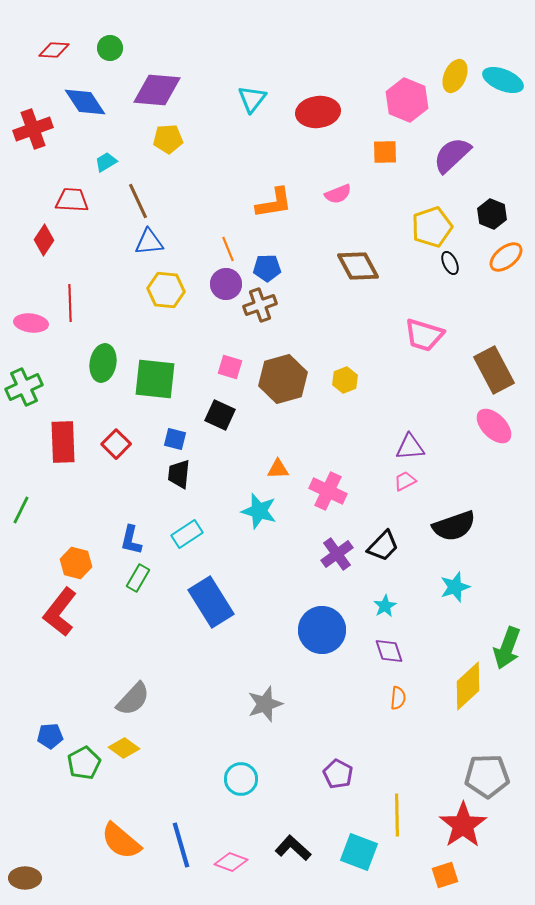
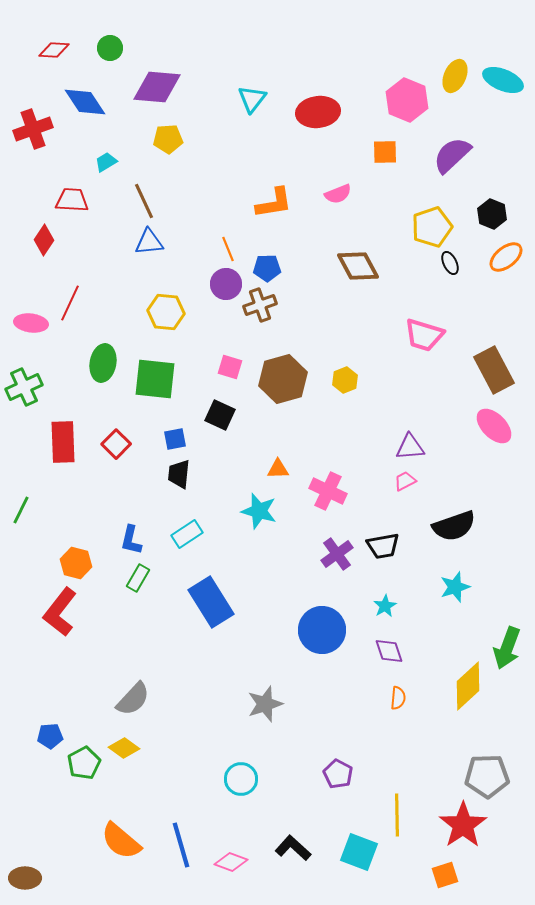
purple diamond at (157, 90): moved 3 px up
brown line at (138, 201): moved 6 px right
yellow hexagon at (166, 290): moved 22 px down
red line at (70, 303): rotated 27 degrees clockwise
blue square at (175, 439): rotated 25 degrees counterclockwise
black trapezoid at (383, 546): rotated 36 degrees clockwise
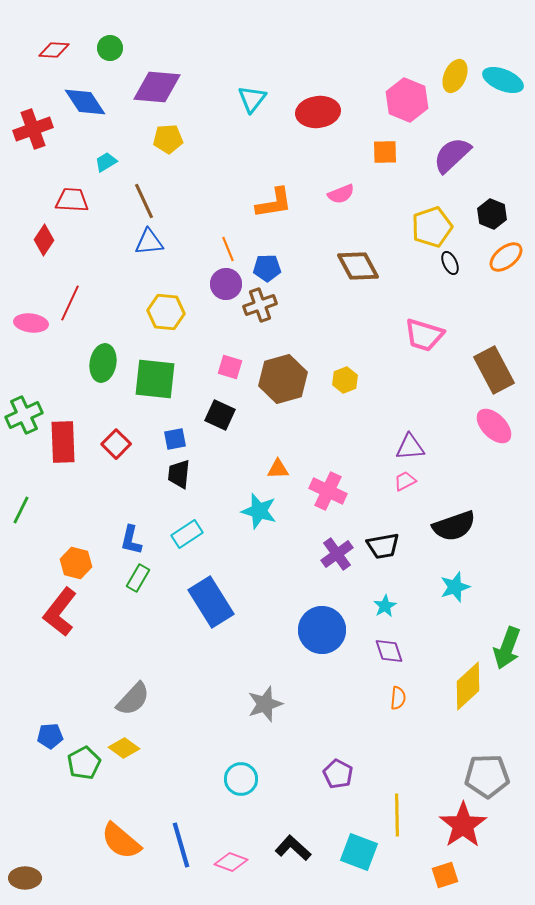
pink semicircle at (338, 194): moved 3 px right
green cross at (24, 387): moved 28 px down
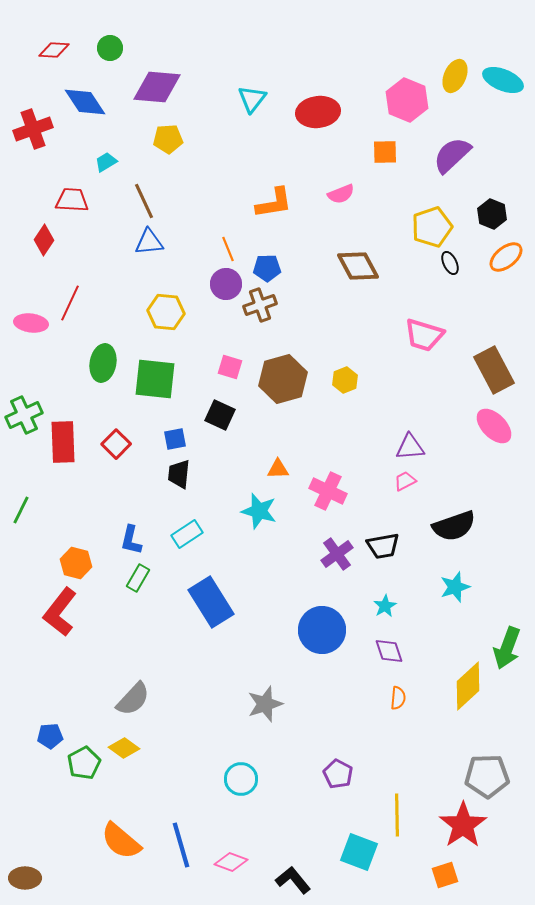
black L-shape at (293, 848): moved 32 px down; rotated 9 degrees clockwise
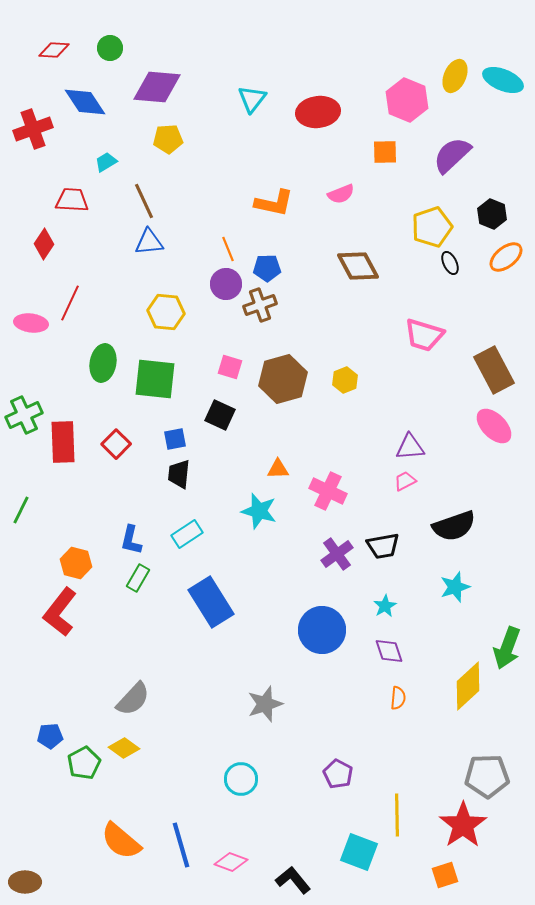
orange L-shape at (274, 203): rotated 21 degrees clockwise
red diamond at (44, 240): moved 4 px down
brown ellipse at (25, 878): moved 4 px down
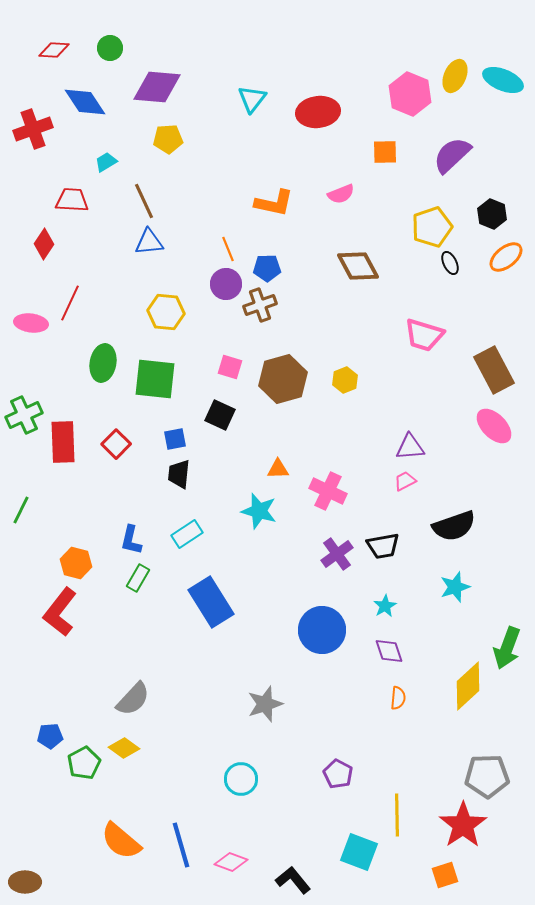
pink hexagon at (407, 100): moved 3 px right, 6 px up
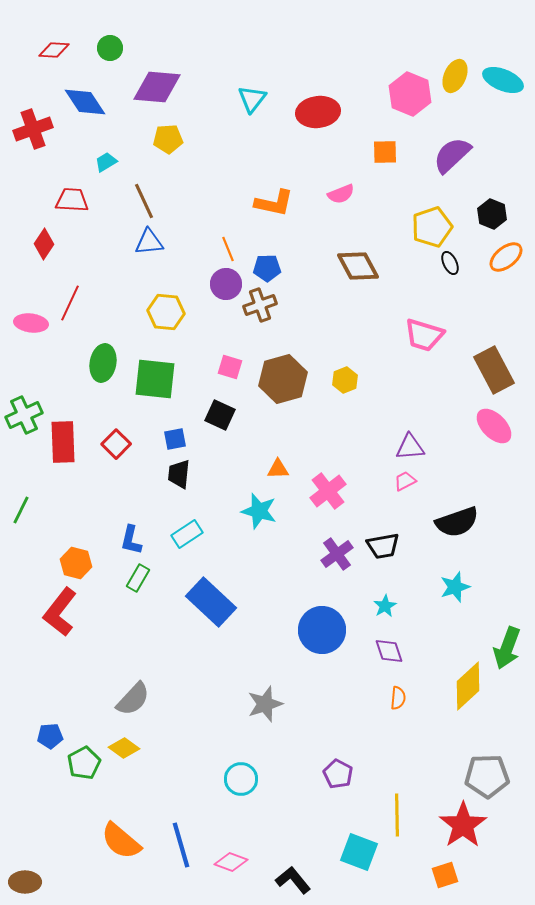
pink cross at (328, 491): rotated 27 degrees clockwise
black semicircle at (454, 526): moved 3 px right, 4 px up
blue rectangle at (211, 602): rotated 15 degrees counterclockwise
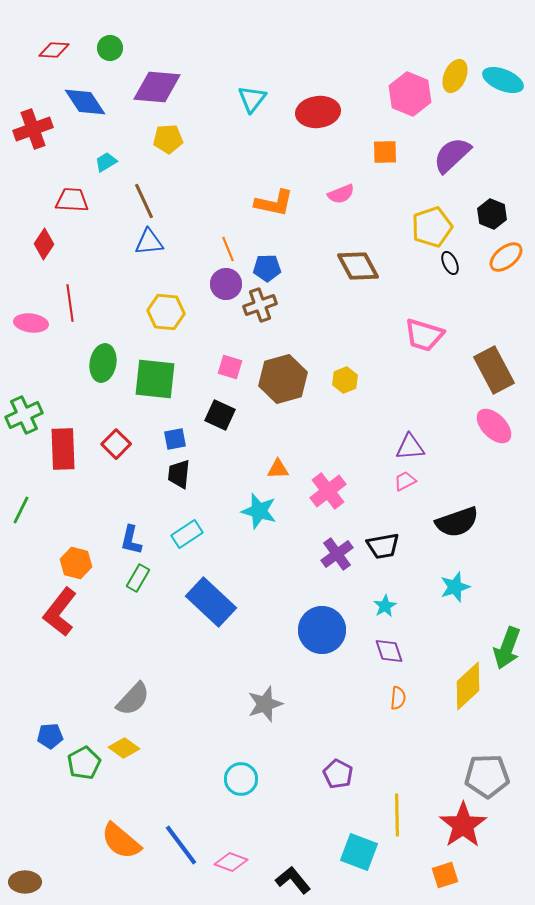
red line at (70, 303): rotated 33 degrees counterclockwise
red rectangle at (63, 442): moved 7 px down
blue line at (181, 845): rotated 21 degrees counterclockwise
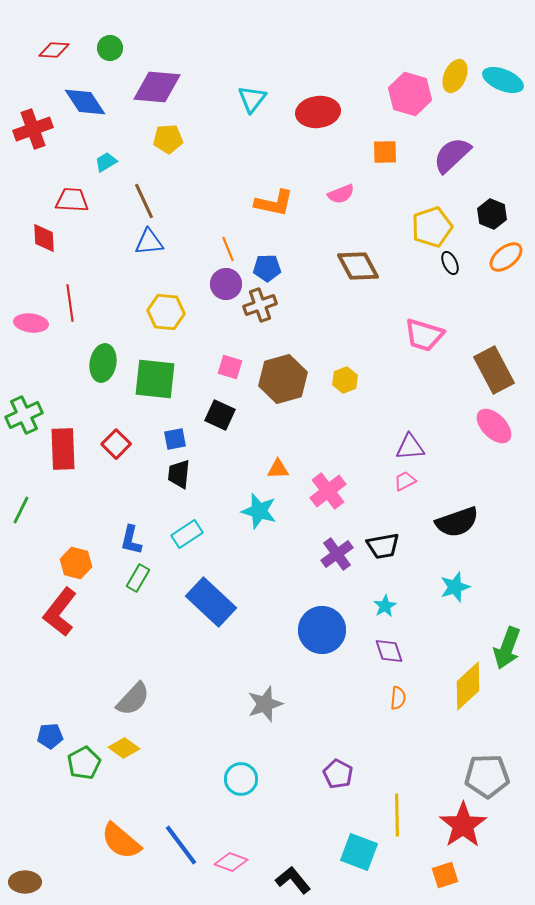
pink hexagon at (410, 94): rotated 6 degrees counterclockwise
red diamond at (44, 244): moved 6 px up; rotated 36 degrees counterclockwise
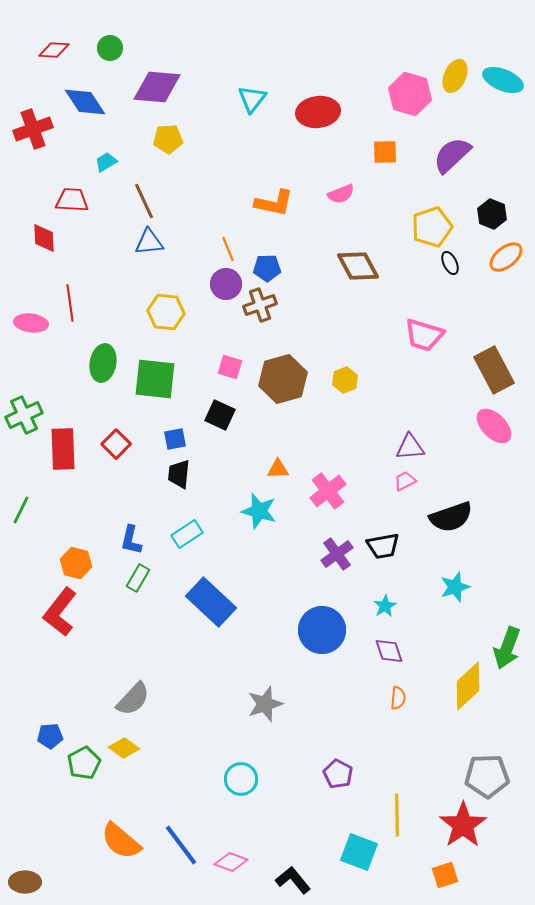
black semicircle at (457, 522): moved 6 px left, 5 px up
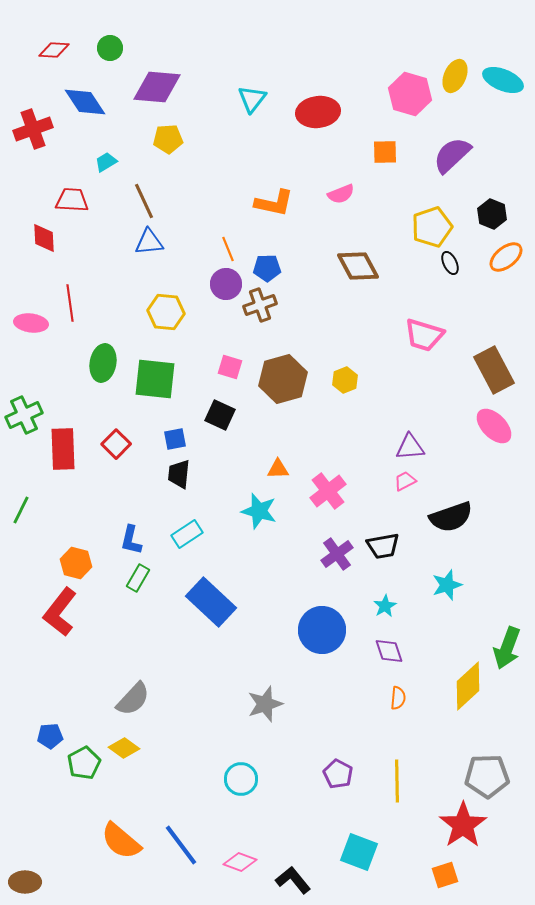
cyan star at (455, 587): moved 8 px left, 2 px up
yellow line at (397, 815): moved 34 px up
pink diamond at (231, 862): moved 9 px right
